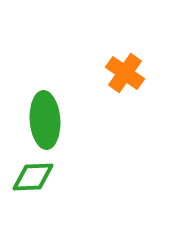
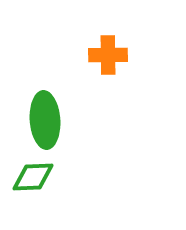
orange cross: moved 17 px left, 18 px up; rotated 36 degrees counterclockwise
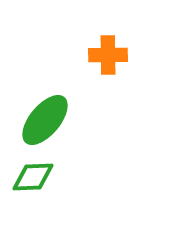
green ellipse: rotated 44 degrees clockwise
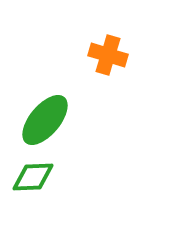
orange cross: rotated 18 degrees clockwise
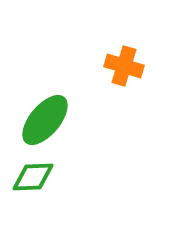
orange cross: moved 16 px right, 11 px down
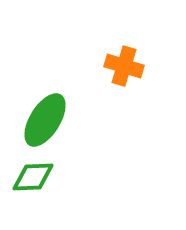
green ellipse: rotated 8 degrees counterclockwise
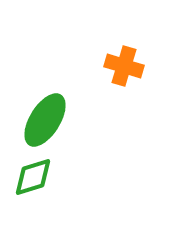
green diamond: rotated 15 degrees counterclockwise
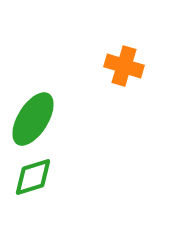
green ellipse: moved 12 px left, 1 px up
